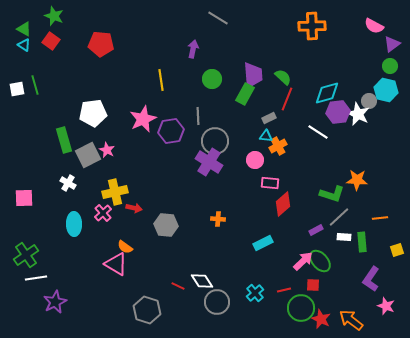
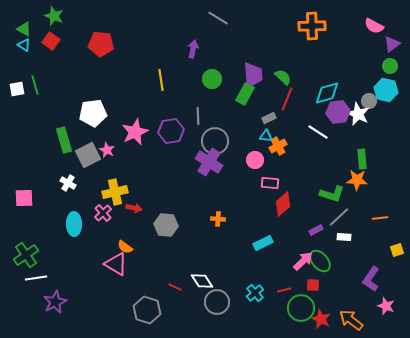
pink star at (143, 119): moved 8 px left, 13 px down
green rectangle at (362, 242): moved 83 px up
red line at (178, 286): moved 3 px left, 1 px down
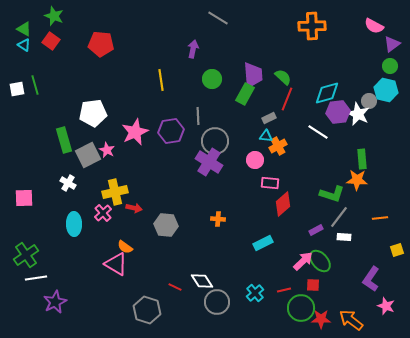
gray line at (339, 217): rotated 10 degrees counterclockwise
red star at (321, 319): rotated 24 degrees counterclockwise
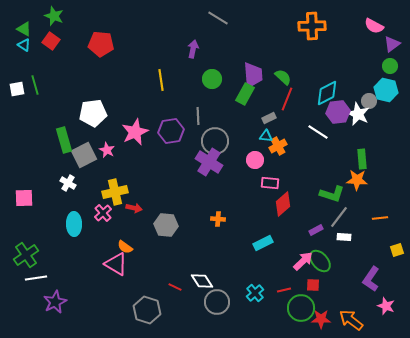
cyan diamond at (327, 93): rotated 12 degrees counterclockwise
gray square at (88, 155): moved 4 px left
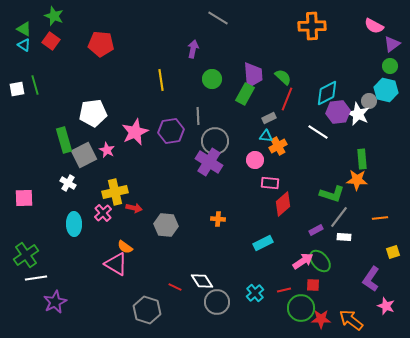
yellow square at (397, 250): moved 4 px left, 2 px down
pink arrow at (303, 261): rotated 10 degrees clockwise
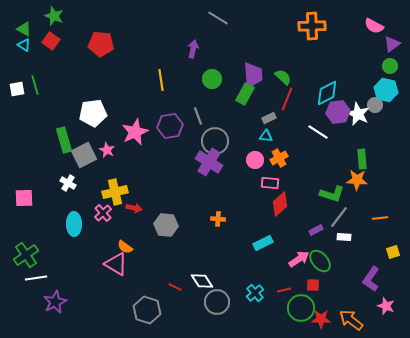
gray circle at (369, 101): moved 6 px right, 4 px down
gray line at (198, 116): rotated 18 degrees counterclockwise
purple hexagon at (171, 131): moved 1 px left, 5 px up
orange cross at (278, 146): moved 1 px right, 12 px down
red diamond at (283, 204): moved 3 px left
pink arrow at (303, 261): moved 4 px left, 2 px up
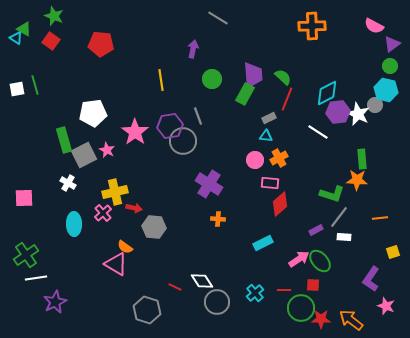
cyan triangle at (24, 45): moved 8 px left, 7 px up
pink star at (135, 132): rotated 12 degrees counterclockwise
gray circle at (215, 141): moved 32 px left
purple cross at (209, 162): moved 22 px down
gray hexagon at (166, 225): moved 12 px left, 2 px down
red line at (284, 290): rotated 16 degrees clockwise
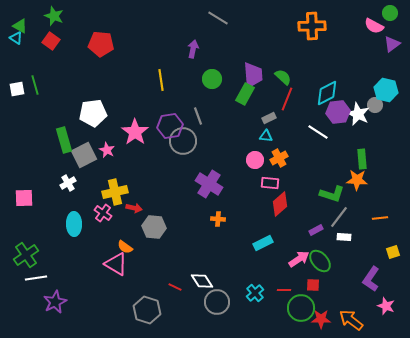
green triangle at (24, 29): moved 4 px left, 3 px up
green circle at (390, 66): moved 53 px up
white cross at (68, 183): rotated 28 degrees clockwise
pink cross at (103, 213): rotated 12 degrees counterclockwise
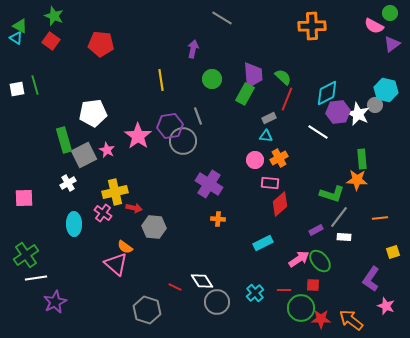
gray line at (218, 18): moved 4 px right
pink star at (135, 132): moved 3 px right, 4 px down
pink triangle at (116, 264): rotated 10 degrees clockwise
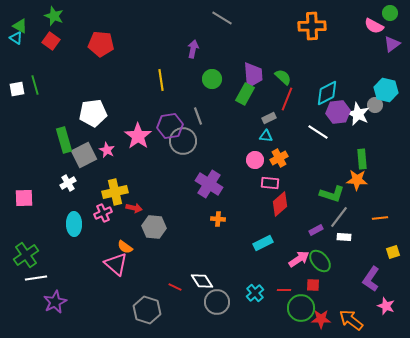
pink cross at (103, 213): rotated 30 degrees clockwise
